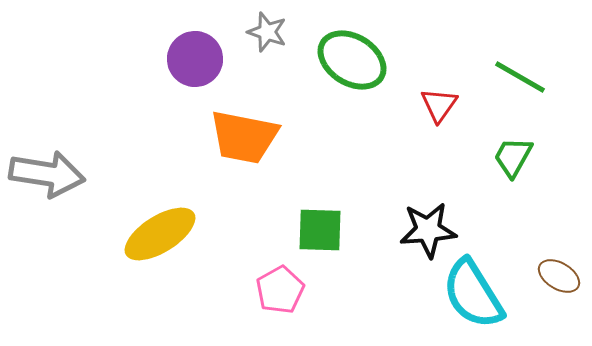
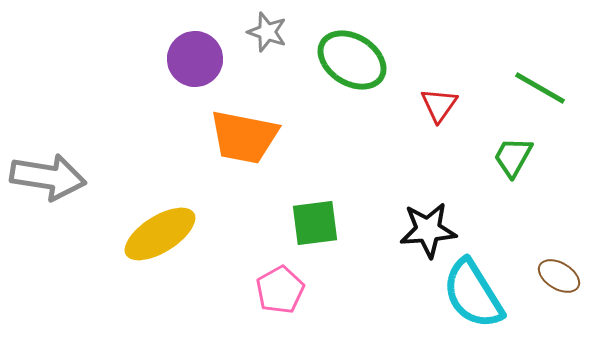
green line: moved 20 px right, 11 px down
gray arrow: moved 1 px right, 3 px down
green square: moved 5 px left, 7 px up; rotated 9 degrees counterclockwise
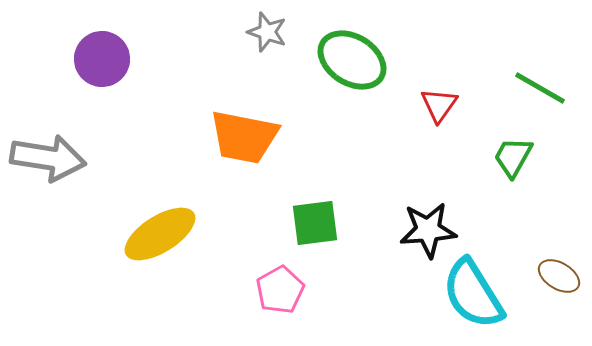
purple circle: moved 93 px left
gray arrow: moved 19 px up
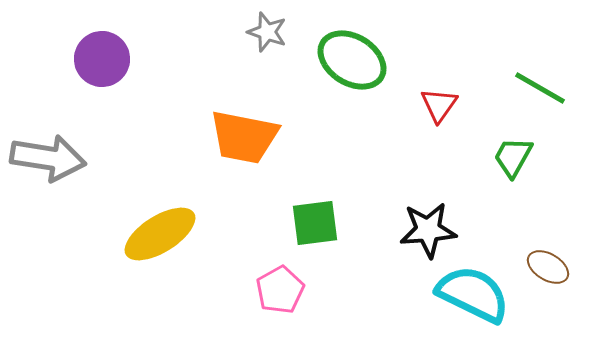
brown ellipse: moved 11 px left, 9 px up
cyan semicircle: rotated 148 degrees clockwise
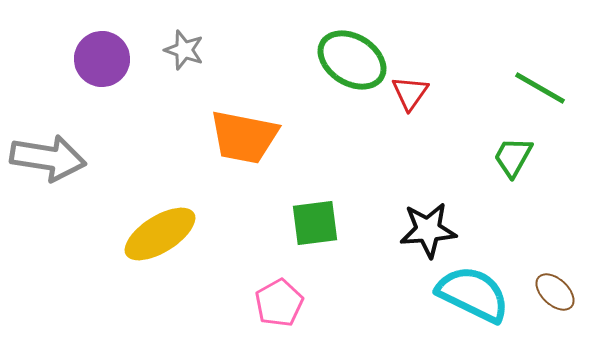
gray star: moved 83 px left, 18 px down
red triangle: moved 29 px left, 12 px up
brown ellipse: moved 7 px right, 25 px down; rotated 12 degrees clockwise
pink pentagon: moved 1 px left, 13 px down
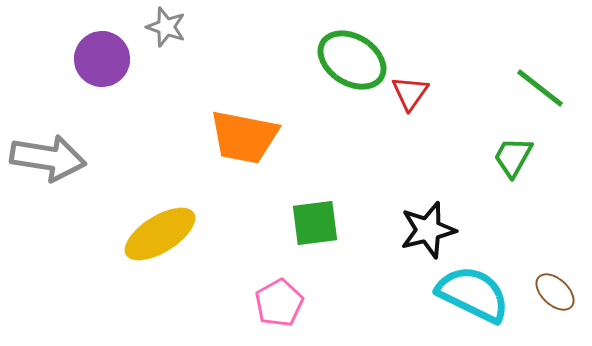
gray star: moved 18 px left, 23 px up
green line: rotated 8 degrees clockwise
black star: rotated 10 degrees counterclockwise
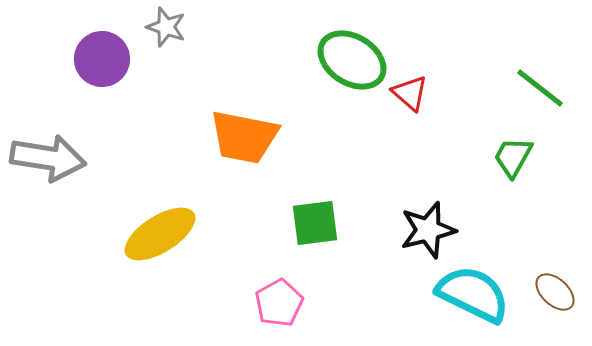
red triangle: rotated 24 degrees counterclockwise
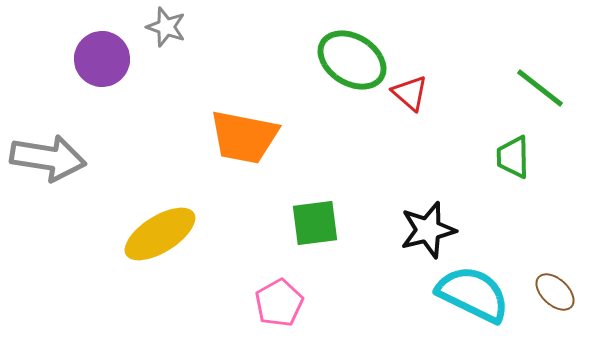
green trapezoid: rotated 30 degrees counterclockwise
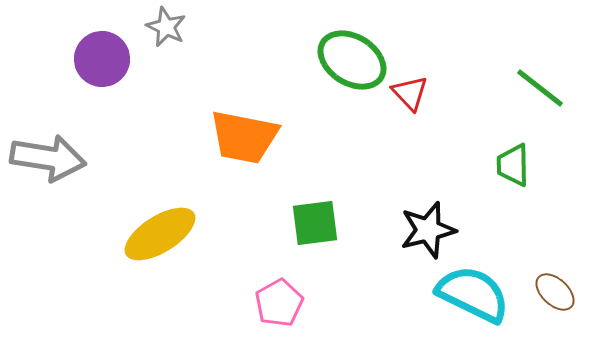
gray star: rotated 6 degrees clockwise
red triangle: rotated 6 degrees clockwise
green trapezoid: moved 8 px down
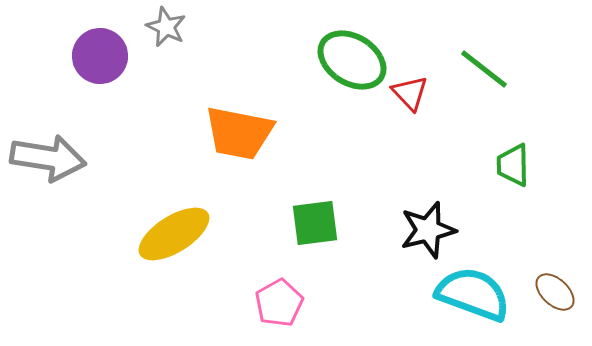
purple circle: moved 2 px left, 3 px up
green line: moved 56 px left, 19 px up
orange trapezoid: moved 5 px left, 4 px up
yellow ellipse: moved 14 px right
cyan semicircle: rotated 6 degrees counterclockwise
